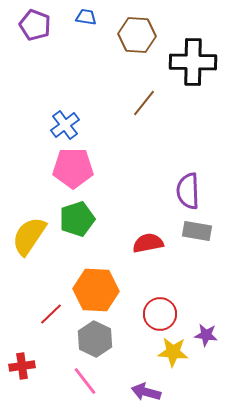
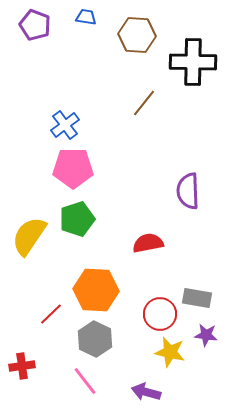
gray rectangle: moved 67 px down
yellow star: moved 3 px left; rotated 8 degrees clockwise
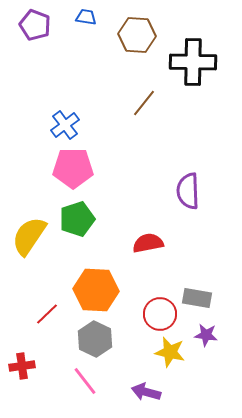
red line: moved 4 px left
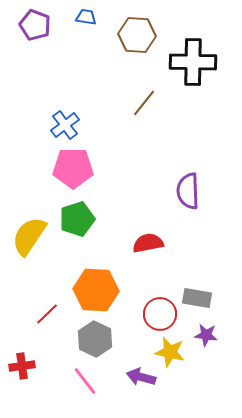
purple arrow: moved 5 px left, 15 px up
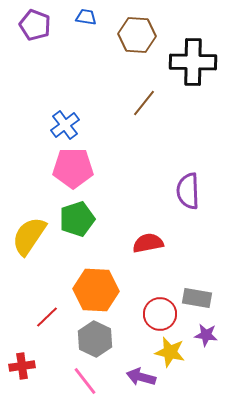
red line: moved 3 px down
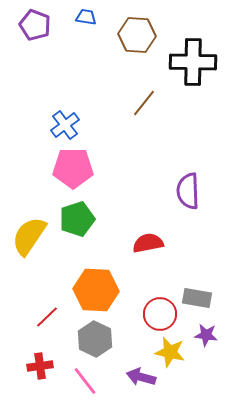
red cross: moved 18 px right
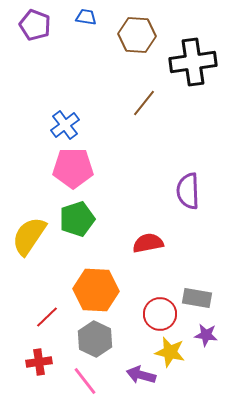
black cross: rotated 9 degrees counterclockwise
red cross: moved 1 px left, 4 px up
purple arrow: moved 2 px up
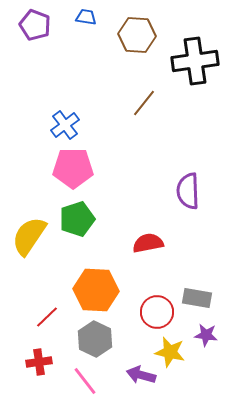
black cross: moved 2 px right, 1 px up
red circle: moved 3 px left, 2 px up
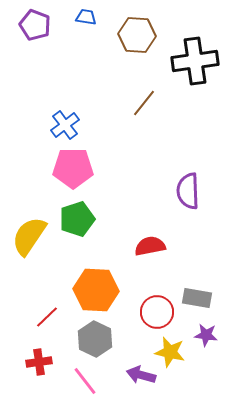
red semicircle: moved 2 px right, 3 px down
